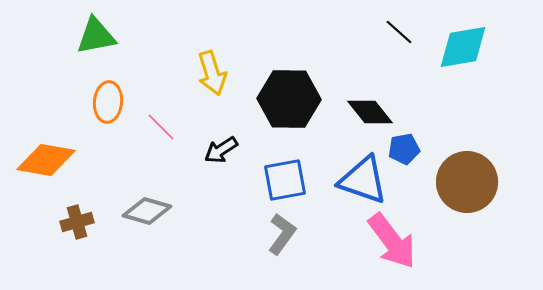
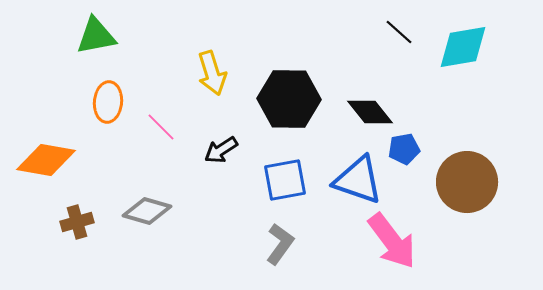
blue triangle: moved 5 px left
gray L-shape: moved 2 px left, 10 px down
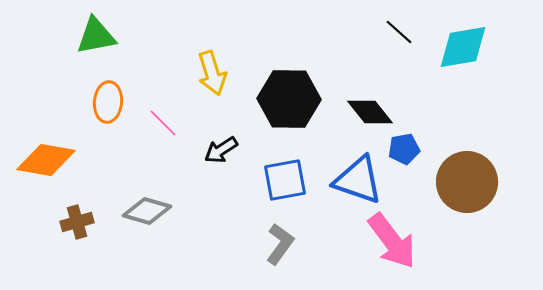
pink line: moved 2 px right, 4 px up
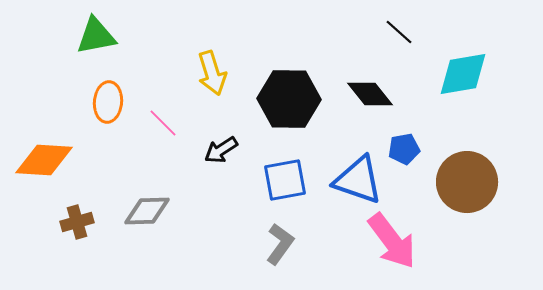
cyan diamond: moved 27 px down
black diamond: moved 18 px up
orange diamond: moved 2 px left; rotated 6 degrees counterclockwise
gray diamond: rotated 18 degrees counterclockwise
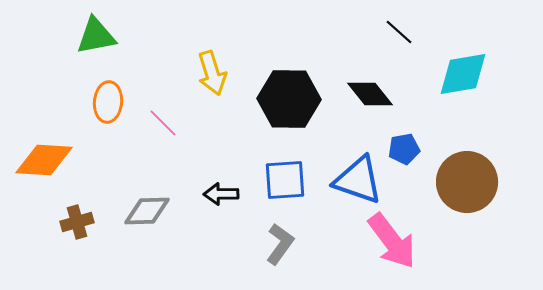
black arrow: moved 44 px down; rotated 32 degrees clockwise
blue square: rotated 6 degrees clockwise
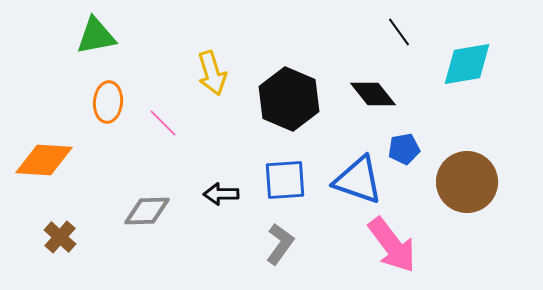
black line: rotated 12 degrees clockwise
cyan diamond: moved 4 px right, 10 px up
black diamond: moved 3 px right
black hexagon: rotated 22 degrees clockwise
brown cross: moved 17 px left, 15 px down; rotated 32 degrees counterclockwise
pink arrow: moved 4 px down
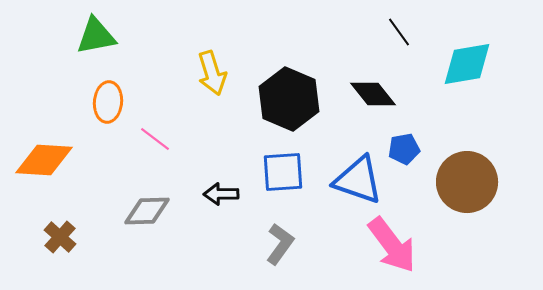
pink line: moved 8 px left, 16 px down; rotated 8 degrees counterclockwise
blue square: moved 2 px left, 8 px up
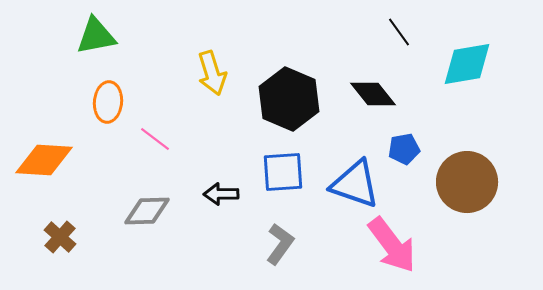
blue triangle: moved 3 px left, 4 px down
